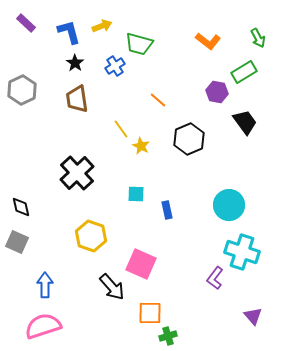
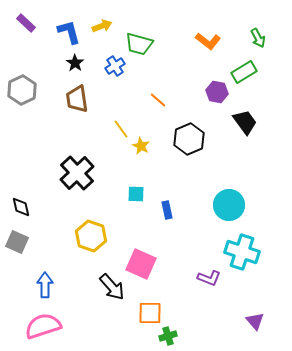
purple L-shape: moved 6 px left; rotated 105 degrees counterclockwise
purple triangle: moved 2 px right, 5 px down
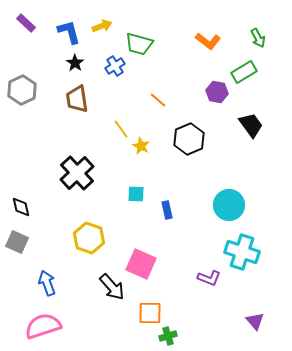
black trapezoid: moved 6 px right, 3 px down
yellow hexagon: moved 2 px left, 2 px down
blue arrow: moved 2 px right, 2 px up; rotated 20 degrees counterclockwise
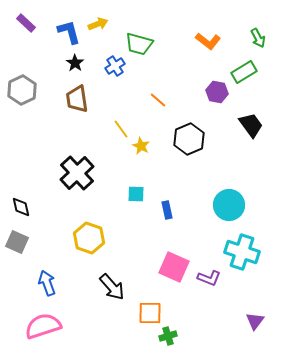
yellow arrow: moved 4 px left, 2 px up
pink square: moved 33 px right, 3 px down
purple triangle: rotated 18 degrees clockwise
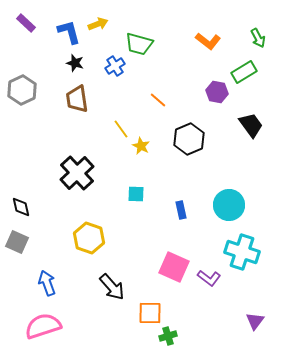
black star: rotated 18 degrees counterclockwise
blue rectangle: moved 14 px right
purple L-shape: rotated 15 degrees clockwise
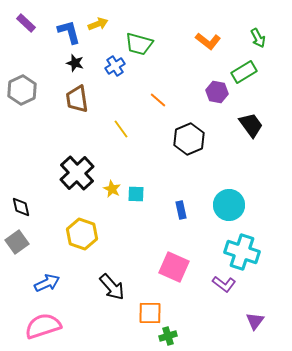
yellow star: moved 29 px left, 43 px down
yellow hexagon: moved 7 px left, 4 px up
gray square: rotated 30 degrees clockwise
purple L-shape: moved 15 px right, 6 px down
blue arrow: rotated 85 degrees clockwise
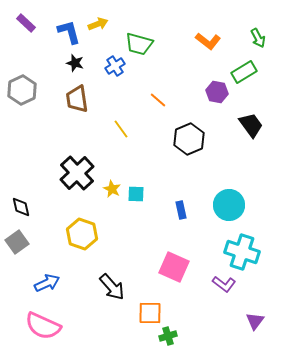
pink semicircle: rotated 138 degrees counterclockwise
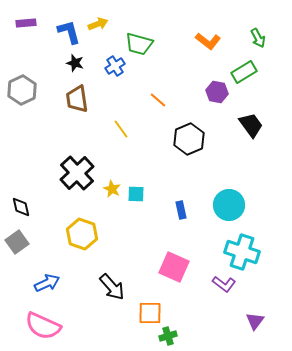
purple rectangle: rotated 48 degrees counterclockwise
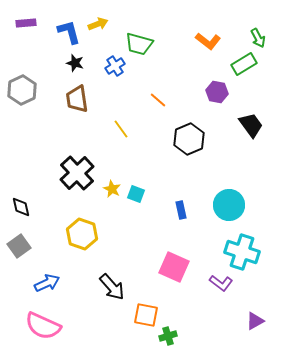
green rectangle: moved 8 px up
cyan square: rotated 18 degrees clockwise
gray square: moved 2 px right, 4 px down
purple L-shape: moved 3 px left, 1 px up
orange square: moved 4 px left, 2 px down; rotated 10 degrees clockwise
purple triangle: rotated 24 degrees clockwise
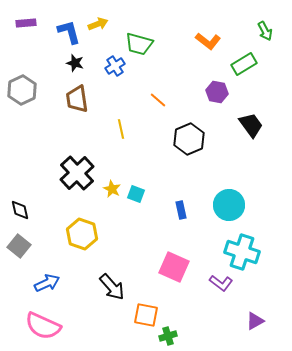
green arrow: moved 7 px right, 7 px up
yellow line: rotated 24 degrees clockwise
black diamond: moved 1 px left, 3 px down
gray square: rotated 15 degrees counterclockwise
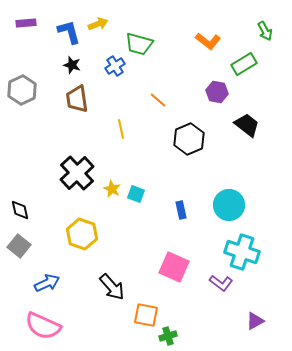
black star: moved 3 px left, 2 px down
black trapezoid: moved 4 px left; rotated 16 degrees counterclockwise
